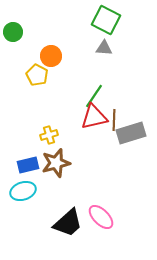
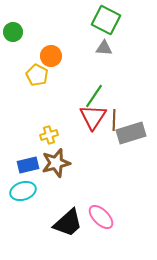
red triangle: moved 1 px left; rotated 44 degrees counterclockwise
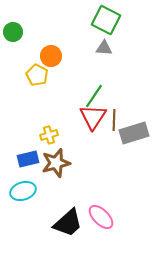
gray rectangle: moved 3 px right
blue rectangle: moved 6 px up
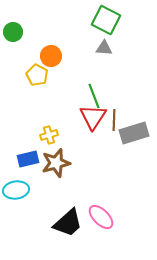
green line: rotated 55 degrees counterclockwise
cyan ellipse: moved 7 px left, 1 px up; rotated 10 degrees clockwise
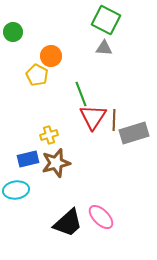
green line: moved 13 px left, 2 px up
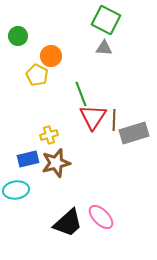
green circle: moved 5 px right, 4 px down
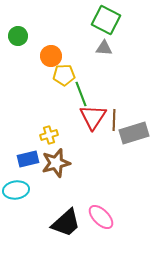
yellow pentagon: moved 27 px right; rotated 30 degrees counterclockwise
black trapezoid: moved 2 px left
